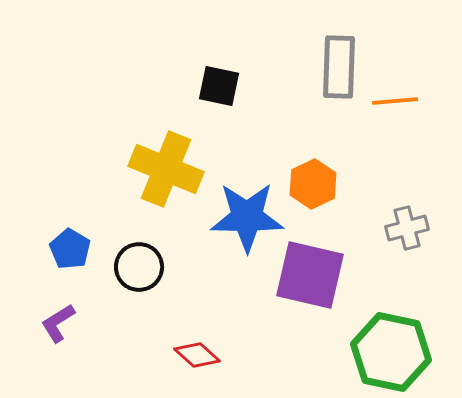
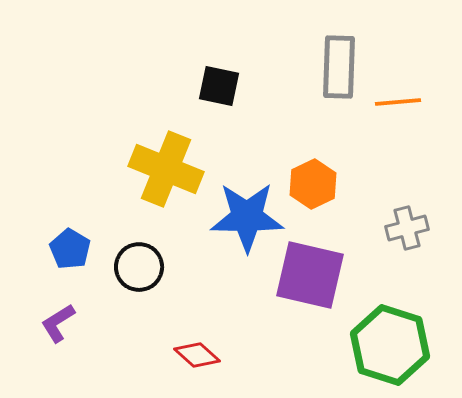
orange line: moved 3 px right, 1 px down
green hexagon: moved 1 px left, 7 px up; rotated 6 degrees clockwise
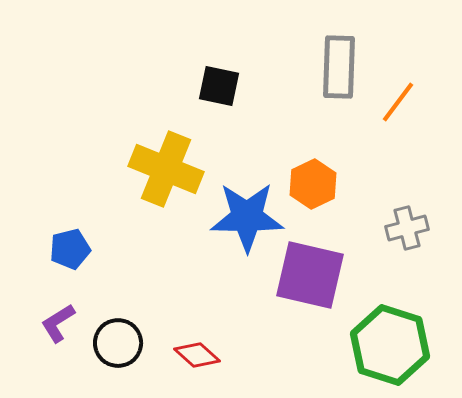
orange line: rotated 48 degrees counterclockwise
blue pentagon: rotated 27 degrees clockwise
black circle: moved 21 px left, 76 px down
